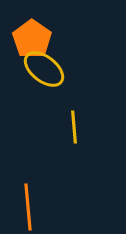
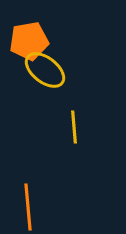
orange pentagon: moved 3 px left, 2 px down; rotated 27 degrees clockwise
yellow ellipse: moved 1 px right, 1 px down
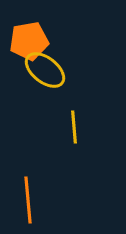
orange line: moved 7 px up
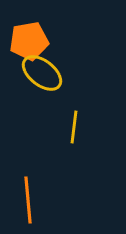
yellow ellipse: moved 3 px left, 3 px down
yellow line: rotated 12 degrees clockwise
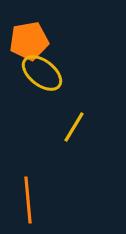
yellow line: rotated 24 degrees clockwise
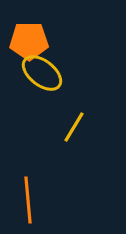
orange pentagon: rotated 9 degrees clockwise
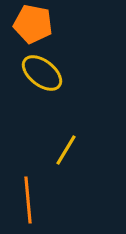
orange pentagon: moved 4 px right, 17 px up; rotated 12 degrees clockwise
yellow line: moved 8 px left, 23 px down
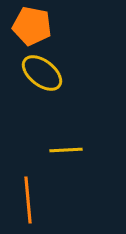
orange pentagon: moved 1 px left, 2 px down
yellow line: rotated 56 degrees clockwise
